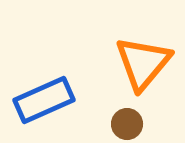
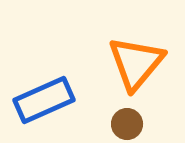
orange triangle: moved 7 px left
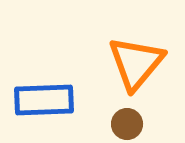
blue rectangle: rotated 22 degrees clockwise
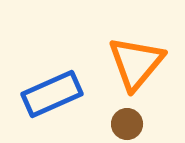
blue rectangle: moved 8 px right, 6 px up; rotated 22 degrees counterclockwise
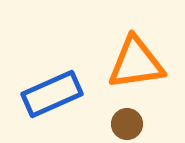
orange triangle: rotated 42 degrees clockwise
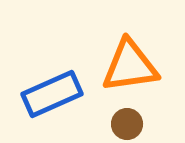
orange triangle: moved 6 px left, 3 px down
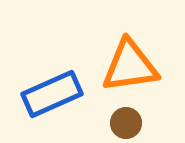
brown circle: moved 1 px left, 1 px up
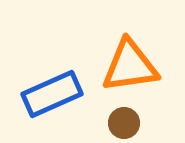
brown circle: moved 2 px left
